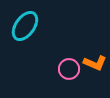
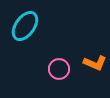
pink circle: moved 10 px left
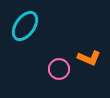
orange L-shape: moved 6 px left, 5 px up
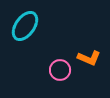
pink circle: moved 1 px right, 1 px down
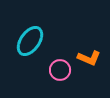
cyan ellipse: moved 5 px right, 15 px down
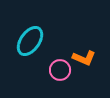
orange L-shape: moved 5 px left
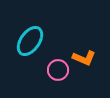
pink circle: moved 2 px left
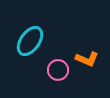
orange L-shape: moved 3 px right, 1 px down
